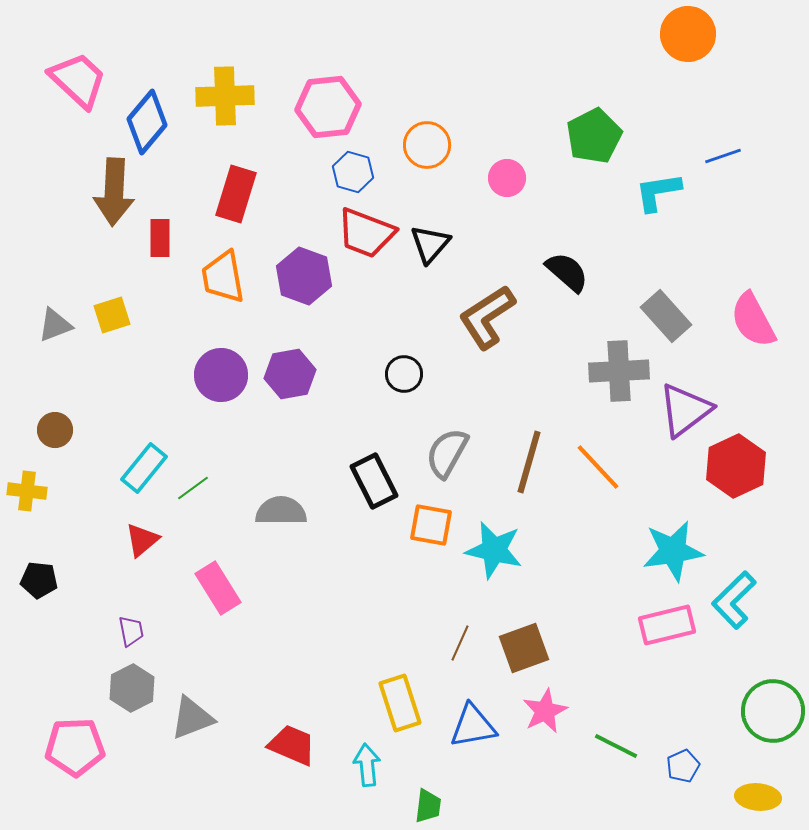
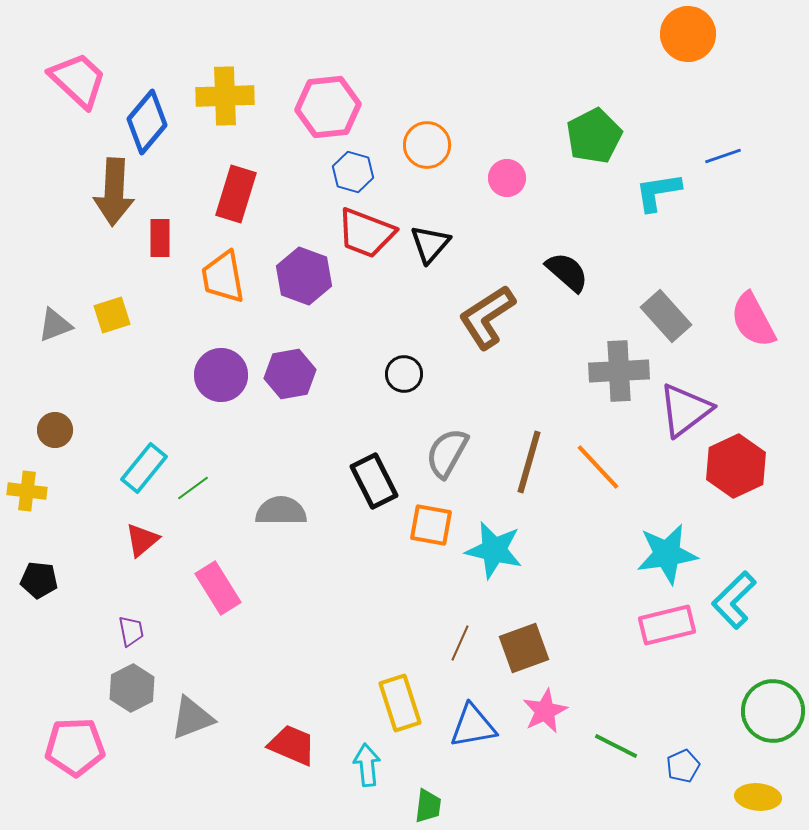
cyan star at (673, 551): moved 6 px left, 3 px down
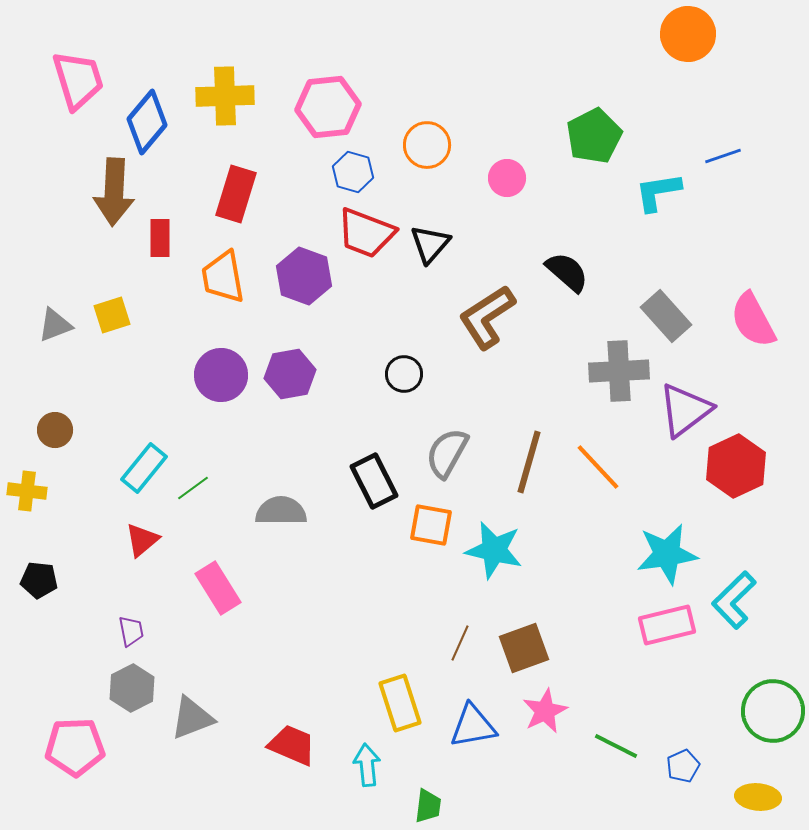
pink trapezoid at (78, 80): rotated 30 degrees clockwise
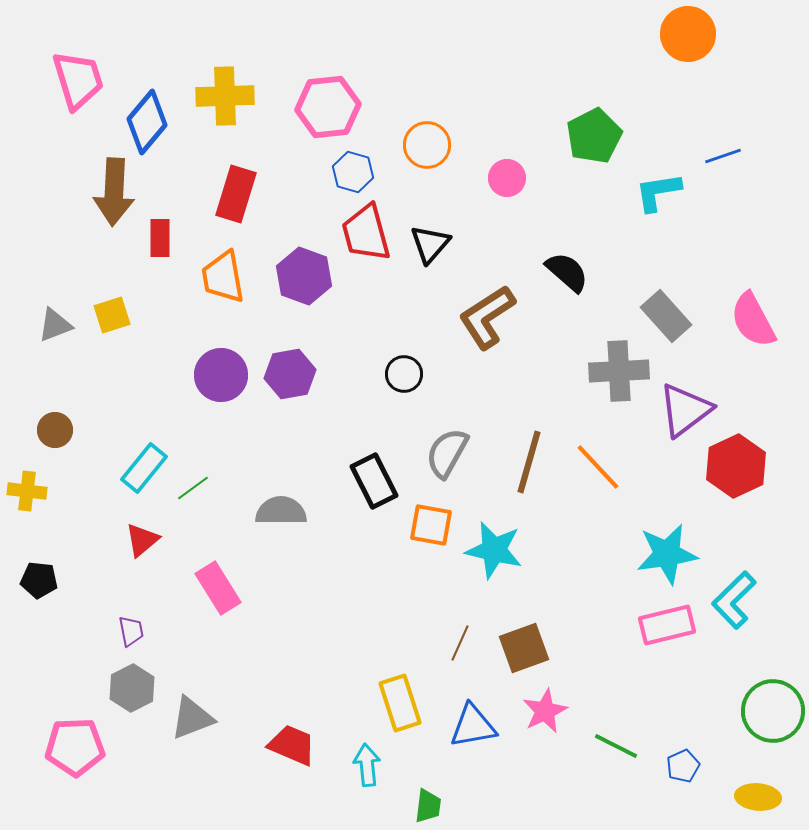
red trapezoid at (366, 233): rotated 54 degrees clockwise
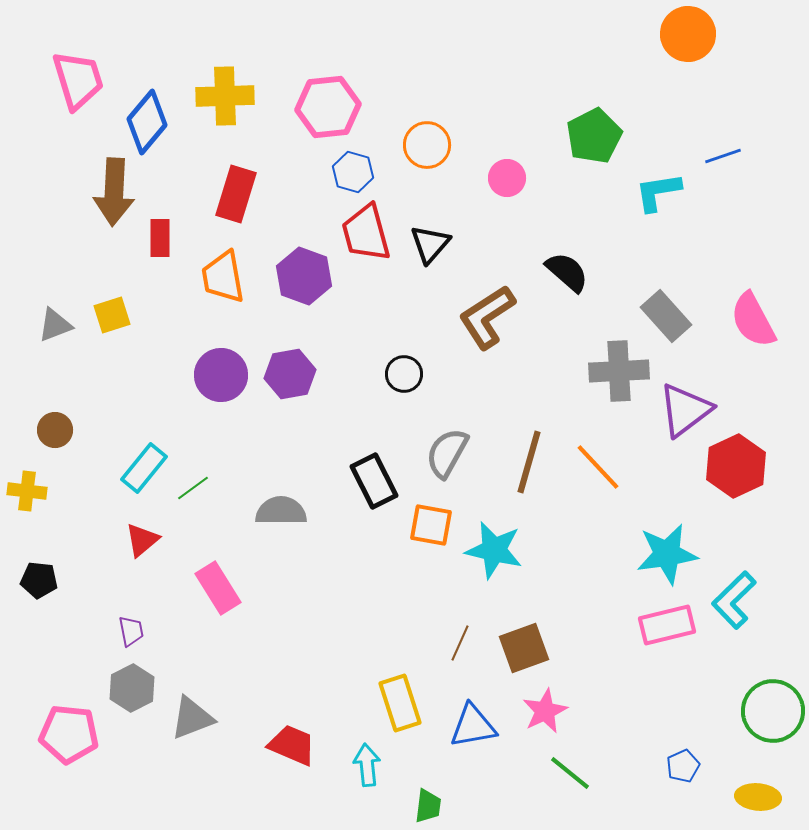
green line at (616, 746): moved 46 px left, 27 px down; rotated 12 degrees clockwise
pink pentagon at (75, 747): moved 6 px left, 13 px up; rotated 8 degrees clockwise
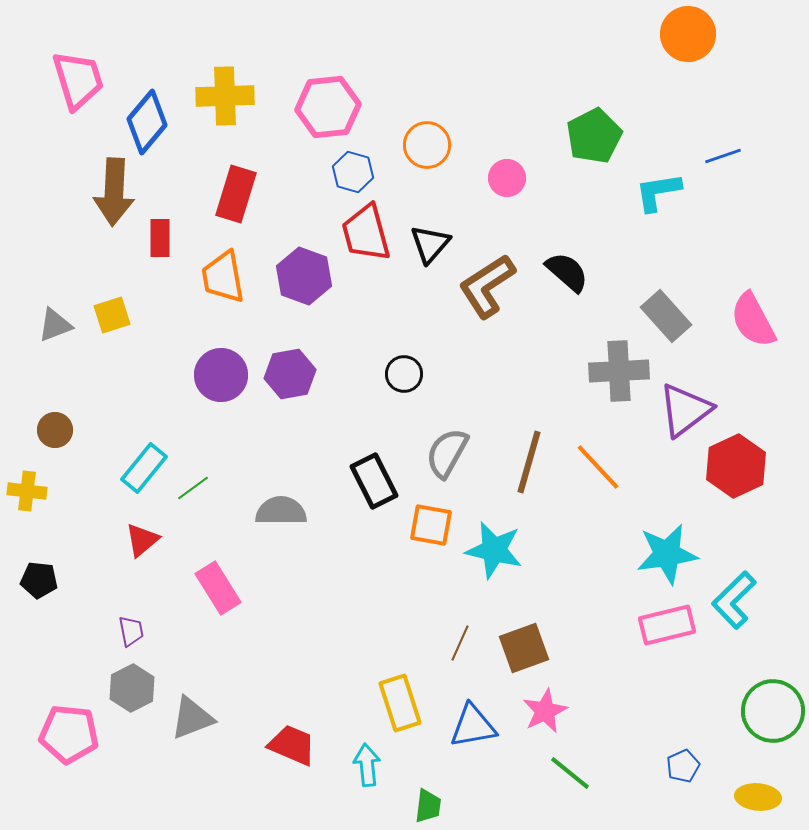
brown L-shape at (487, 317): moved 31 px up
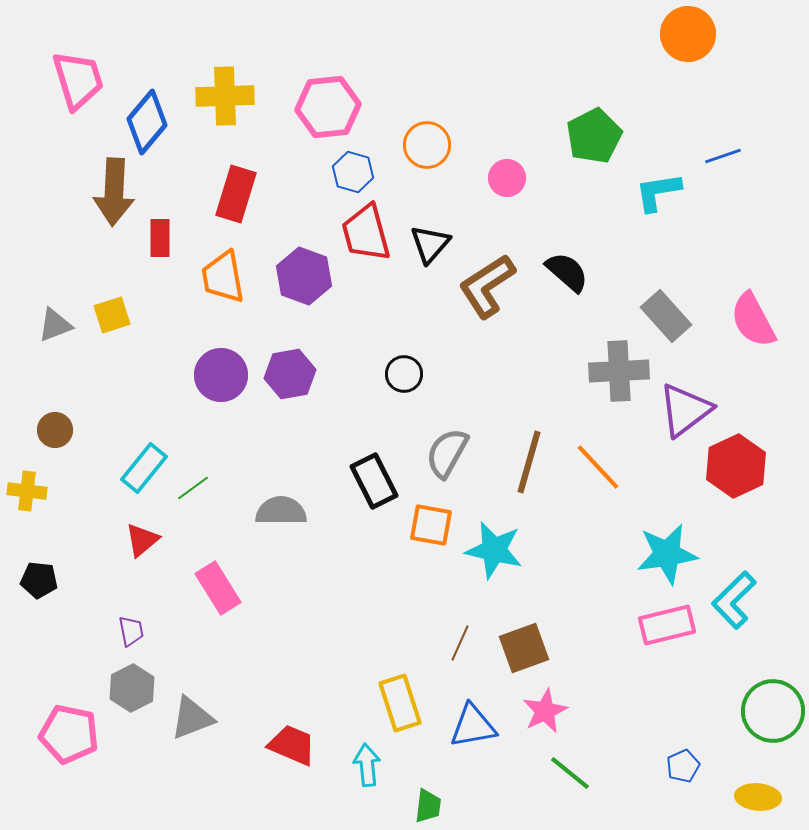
pink pentagon at (69, 734): rotated 6 degrees clockwise
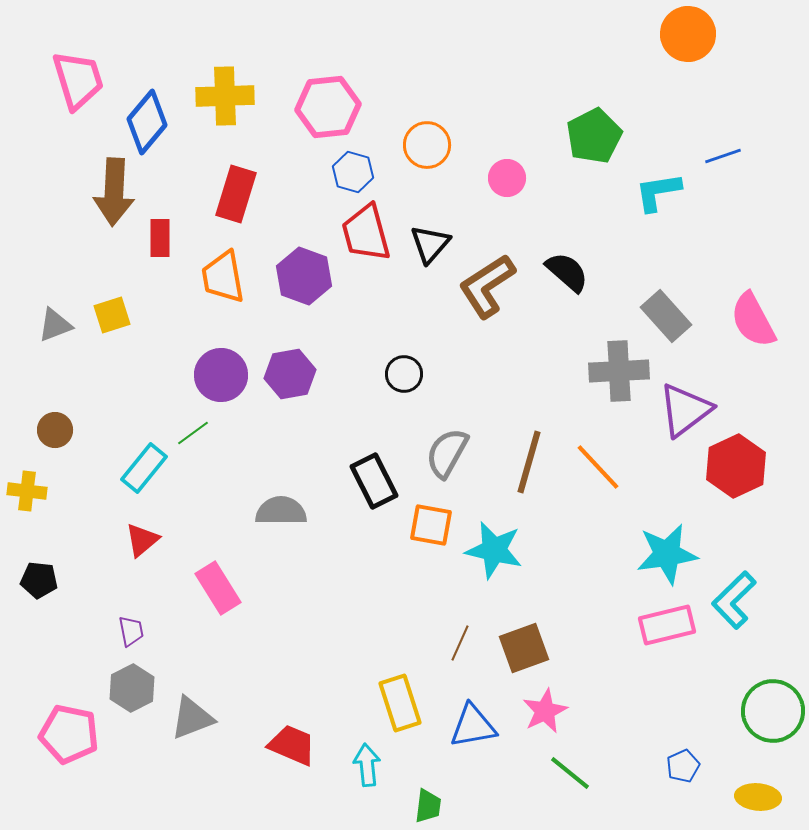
green line at (193, 488): moved 55 px up
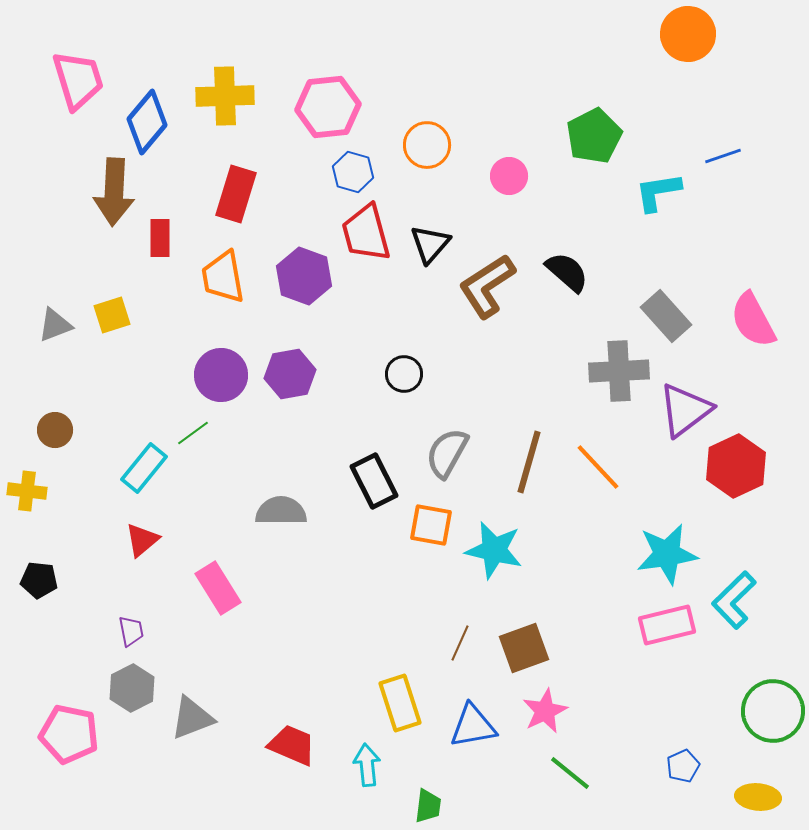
pink circle at (507, 178): moved 2 px right, 2 px up
